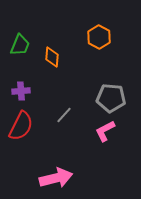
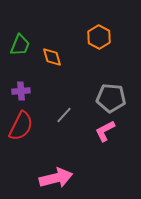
orange diamond: rotated 20 degrees counterclockwise
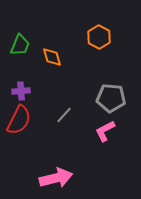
red semicircle: moved 2 px left, 6 px up
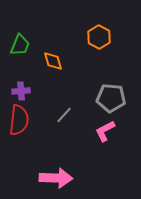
orange diamond: moved 1 px right, 4 px down
red semicircle: rotated 20 degrees counterclockwise
pink arrow: rotated 16 degrees clockwise
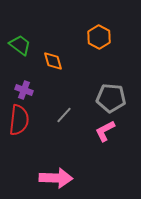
green trapezoid: rotated 75 degrees counterclockwise
purple cross: moved 3 px right, 1 px up; rotated 24 degrees clockwise
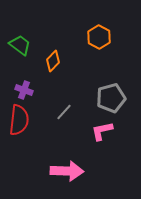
orange diamond: rotated 60 degrees clockwise
gray pentagon: rotated 20 degrees counterclockwise
gray line: moved 3 px up
pink L-shape: moved 3 px left; rotated 15 degrees clockwise
pink arrow: moved 11 px right, 7 px up
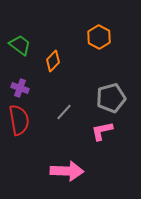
purple cross: moved 4 px left, 2 px up
red semicircle: rotated 16 degrees counterclockwise
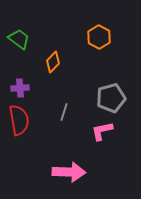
green trapezoid: moved 1 px left, 6 px up
orange diamond: moved 1 px down
purple cross: rotated 24 degrees counterclockwise
gray line: rotated 24 degrees counterclockwise
pink arrow: moved 2 px right, 1 px down
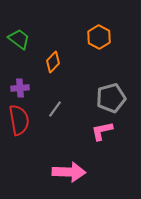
gray line: moved 9 px left, 3 px up; rotated 18 degrees clockwise
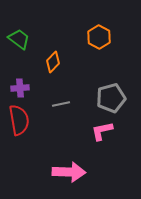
gray line: moved 6 px right, 5 px up; rotated 42 degrees clockwise
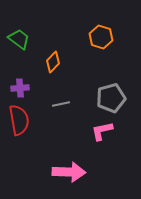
orange hexagon: moved 2 px right; rotated 10 degrees counterclockwise
